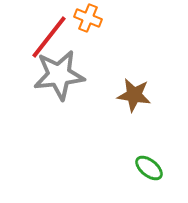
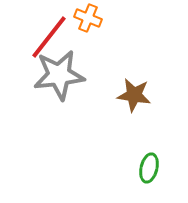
green ellipse: rotated 64 degrees clockwise
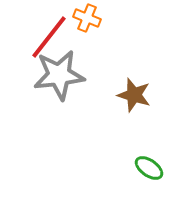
orange cross: moved 1 px left
brown star: rotated 8 degrees clockwise
green ellipse: rotated 68 degrees counterclockwise
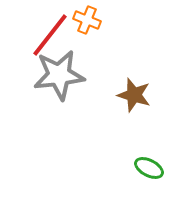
orange cross: moved 2 px down
red line: moved 1 px right, 2 px up
green ellipse: rotated 8 degrees counterclockwise
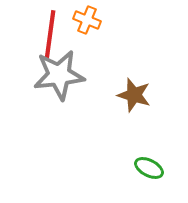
red line: rotated 30 degrees counterclockwise
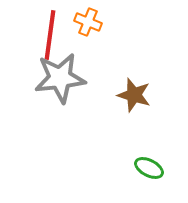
orange cross: moved 1 px right, 2 px down
gray star: moved 1 px right, 3 px down
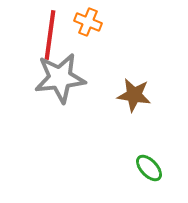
brown star: rotated 8 degrees counterclockwise
green ellipse: rotated 20 degrees clockwise
